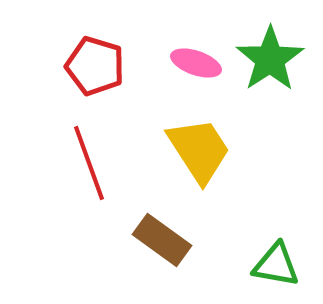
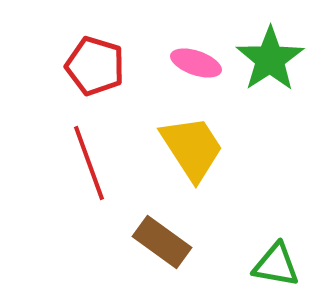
yellow trapezoid: moved 7 px left, 2 px up
brown rectangle: moved 2 px down
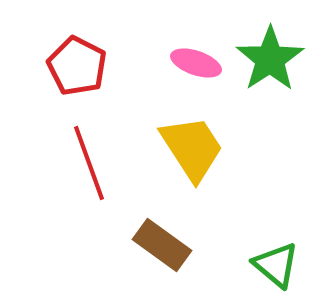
red pentagon: moved 18 px left; rotated 10 degrees clockwise
brown rectangle: moved 3 px down
green triangle: rotated 30 degrees clockwise
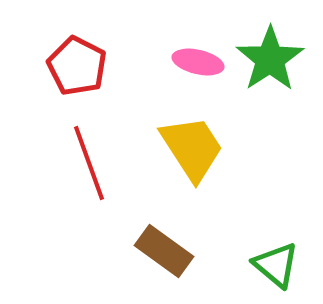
pink ellipse: moved 2 px right, 1 px up; rotated 6 degrees counterclockwise
brown rectangle: moved 2 px right, 6 px down
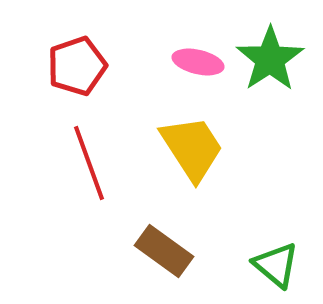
red pentagon: rotated 26 degrees clockwise
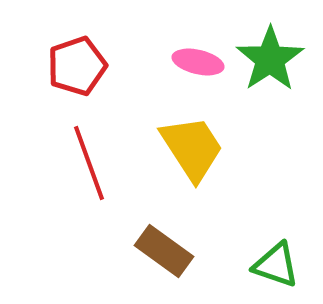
green triangle: rotated 21 degrees counterclockwise
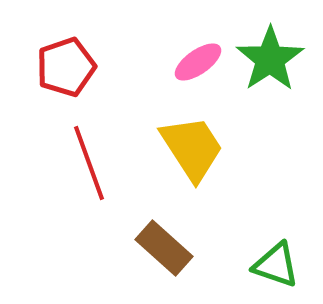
pink ellipse: rotated 48 degrees counterclockwise
red pentagon: moved 11 px left, 1 px down
brown rectangle: moved 3 px up; rotated 6 degrees clockwise
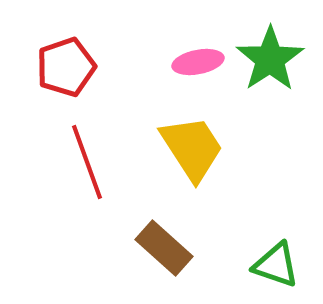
pink ellipse: rotated 24 degrees clockwise
red line: moved 2 px left, 1 px up
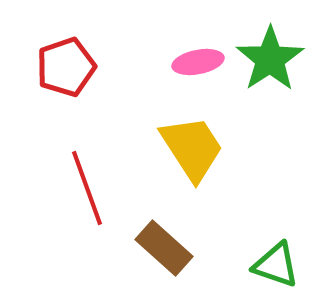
red line: moved 26 px down
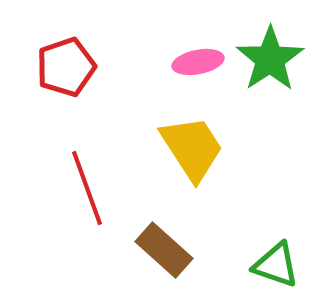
brown rectangle: moved 2 px down
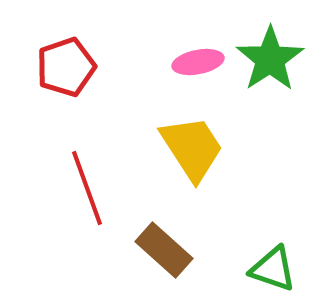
green triangle: moved 3 px left, 4 px down
